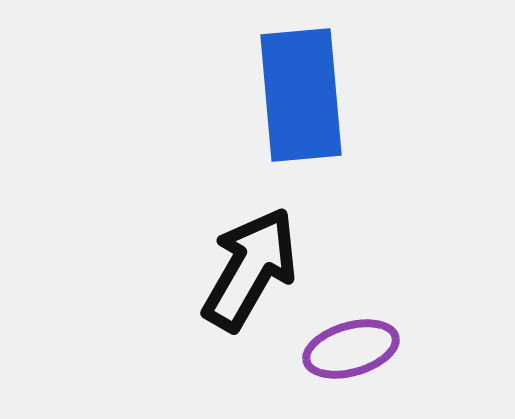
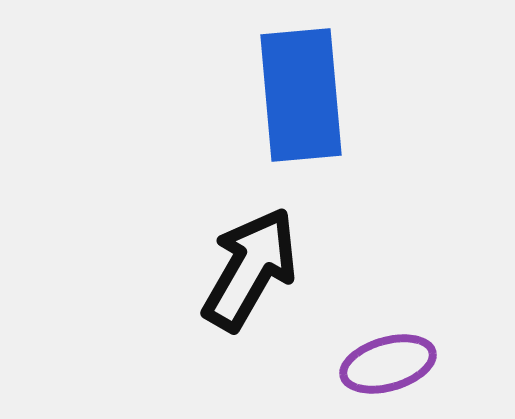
purple ellipse: moved 37 px right, 15 px down
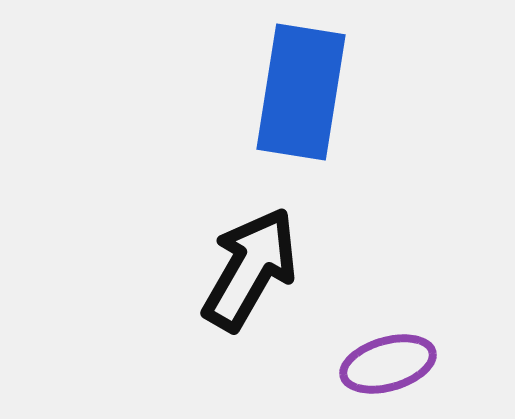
blue rectangle: moved 3 px up; rotated 14 degrees clockwise
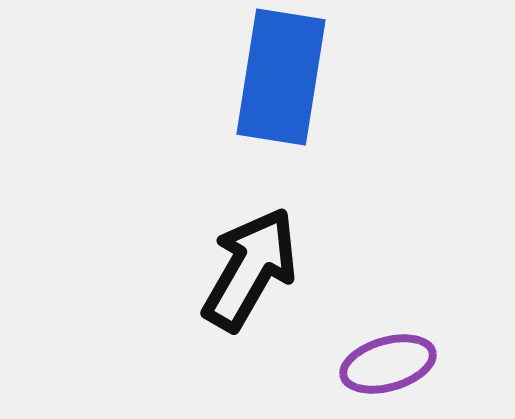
blue rectangle: moved 20 px left, 15 px up
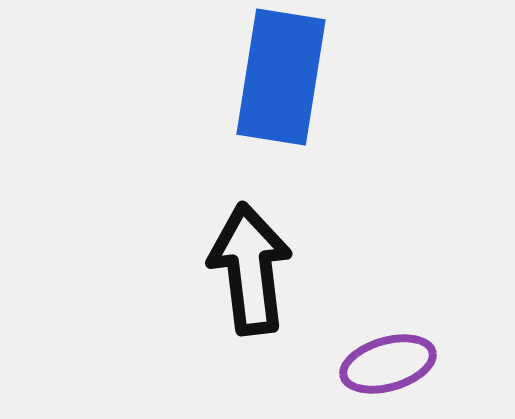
black arrow: rotated 37 degrees counterclockwise
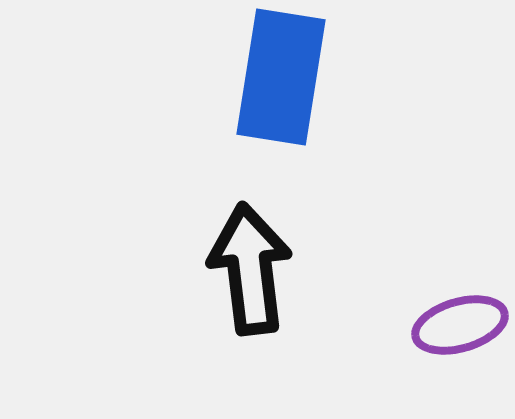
purple ellipse: moved 72 px right, 39 px up
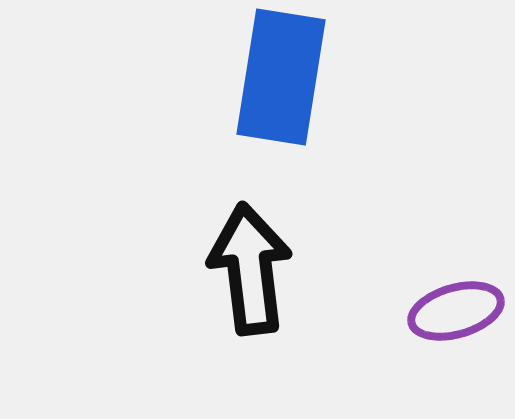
purple ellipse: moved 4 px left, 14 px up
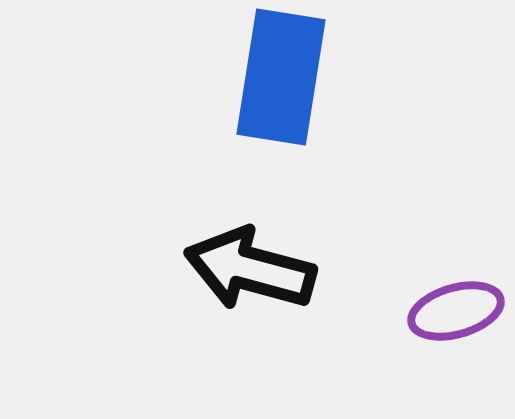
black arrow: rotated 68 degrees counterclockwise
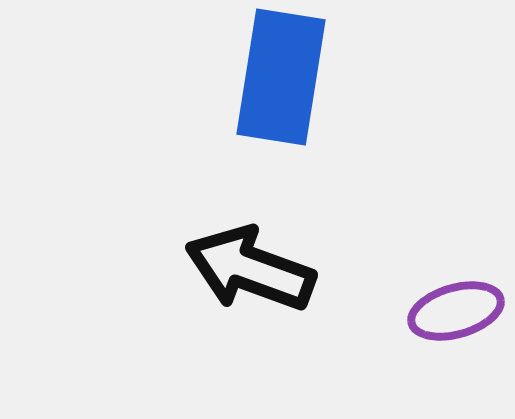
black arrow: rotated 5 degrees clockwise
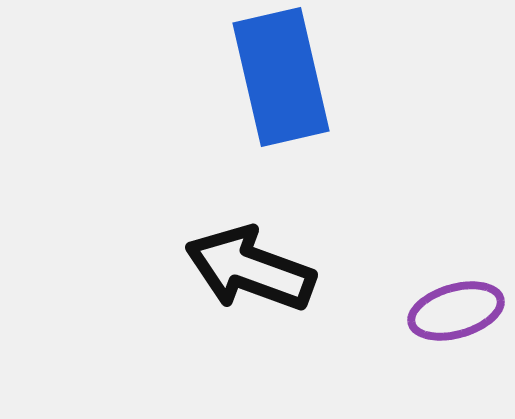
blue rectangle: rotated 22 degrees counterclockwise
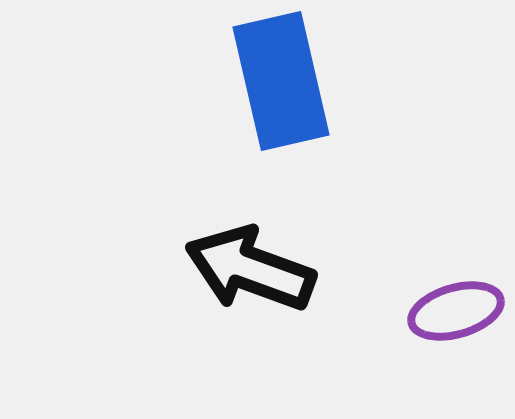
blue rectangle: moved 4 px down
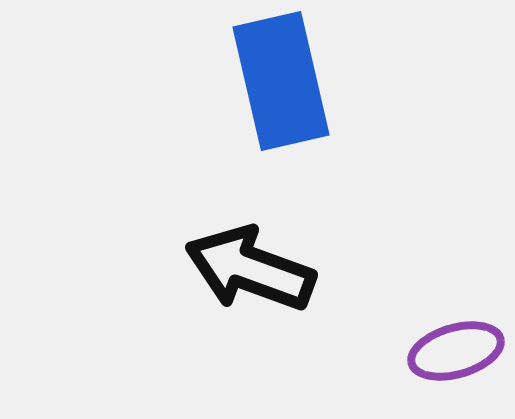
purple ellipse: moved 40 px down
